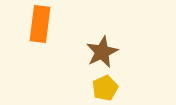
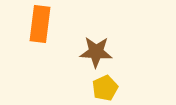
brown star: moved 6 px left; rotated 28 degrees clockwise
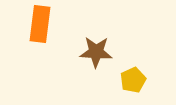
yellow pentagon: moved 28 px right, 8 px up
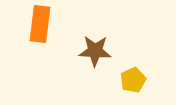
brown star: moved 1 px left, 1 px up
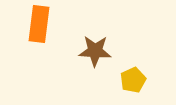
orange rectangle: moved 1 px left
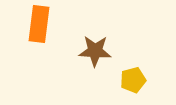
yellow pentagon: rotated 10 degrees clockwise
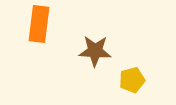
yellow pentagon: moved 1 px left
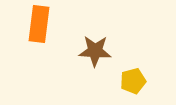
yellow pentagon: moved 1 px right, 1 px down
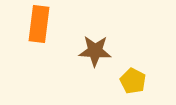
yellow pentagon: rotated 30 degrees counterclockwise
